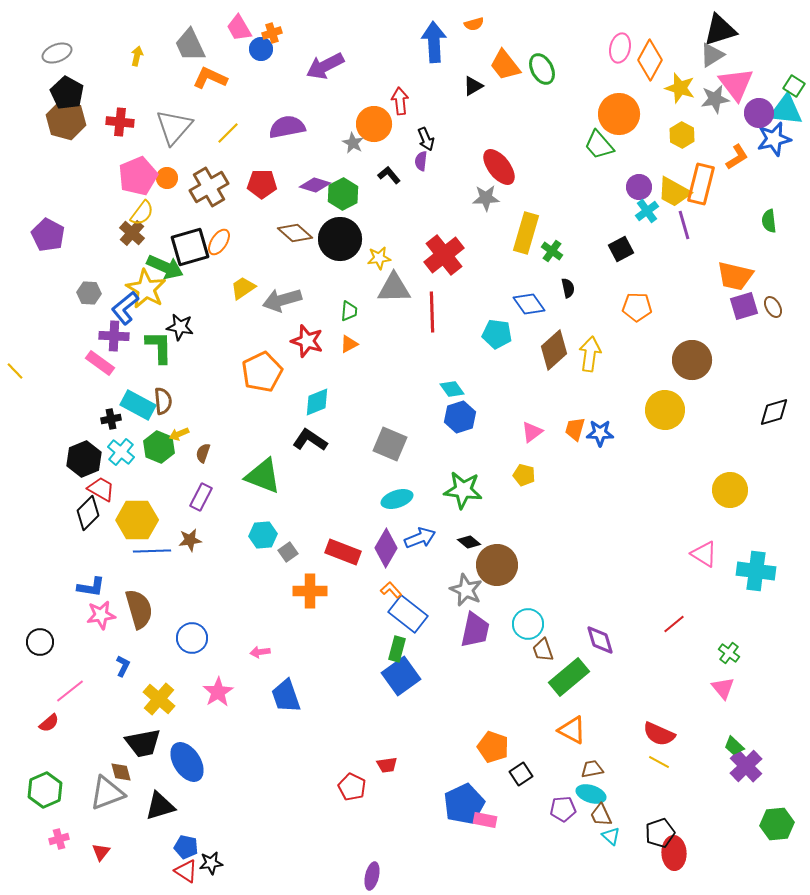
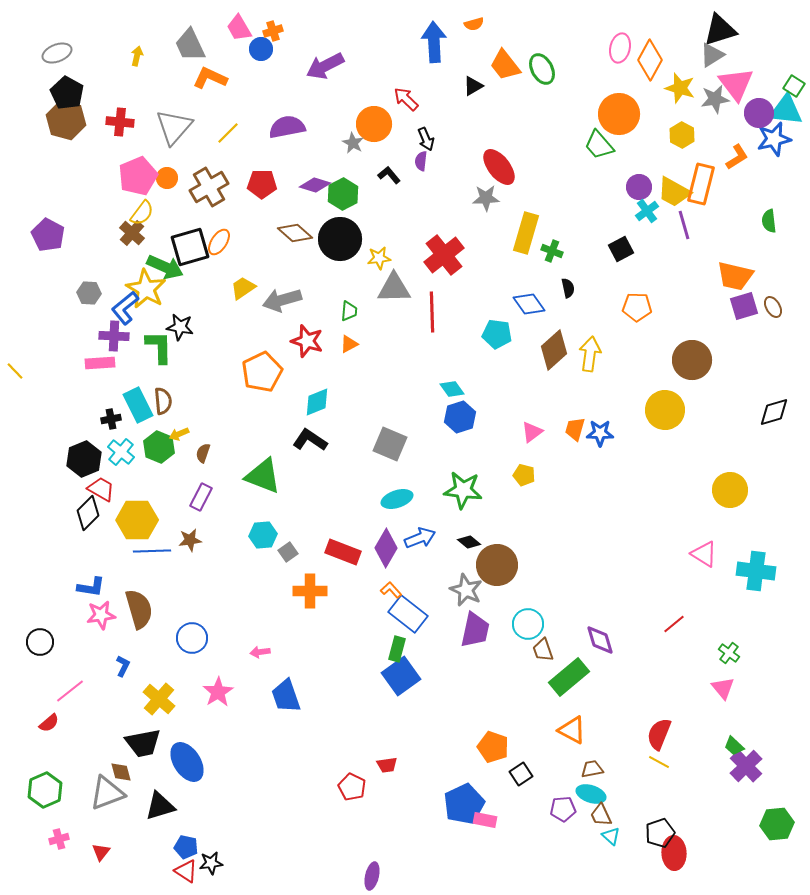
orange cross at (272, 33): moved 1 px right, 2 px up
red arrow at (400, 101): moved 6 px right, 2 px up; rotated 40 degrees counterclockwise
green cross at (552, 251): rotated 15 degrees counterclockwise
pink rectangle at (100, 363): rotated 40 degrees counterclockwise
cyan rectangle at (138, 405): rotated 36 degrees clockwise
red semicircle at (659, 734): rotated 88 degrees clockwise
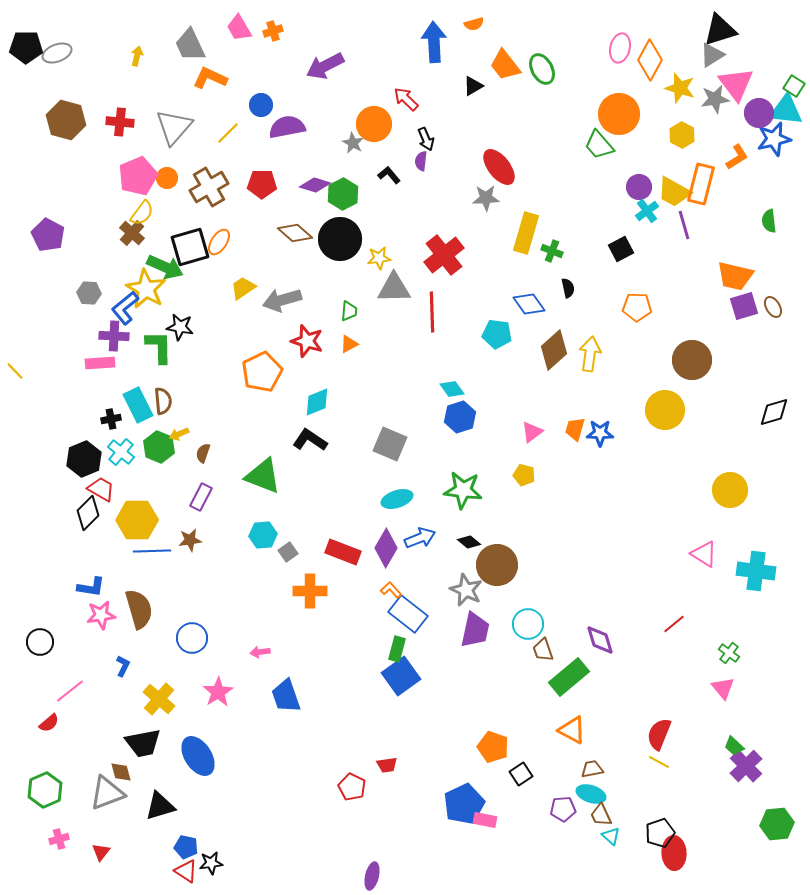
blue circle at (261, 49): moved 56 px down
black pentagon at (67, 93): moved 41 px left, 46 px up; rotated 28 degrees counterclockwise
blue ellipse at (187, 762): moved 11 px right, 6 px up
